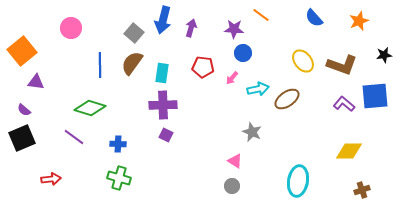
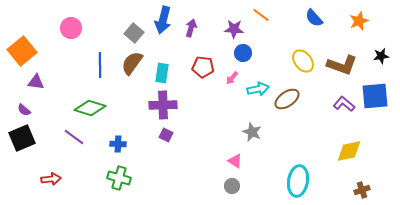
black star: moved 3 px left, 1 px down
yellow diamond: rotated 12 degrees counterclockwise
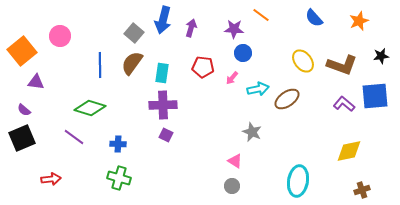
pink circle: moved 11 px left, 8 px down
